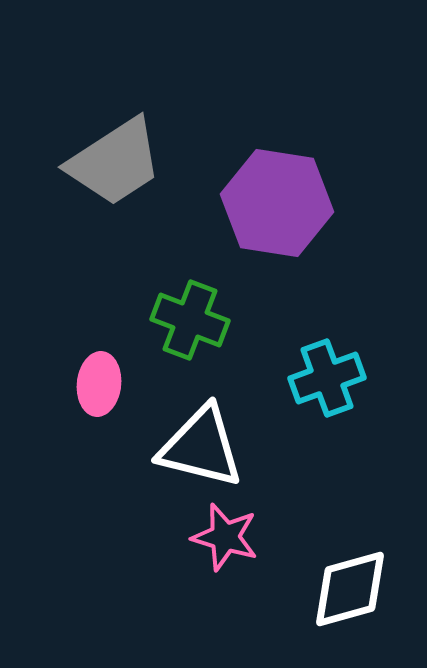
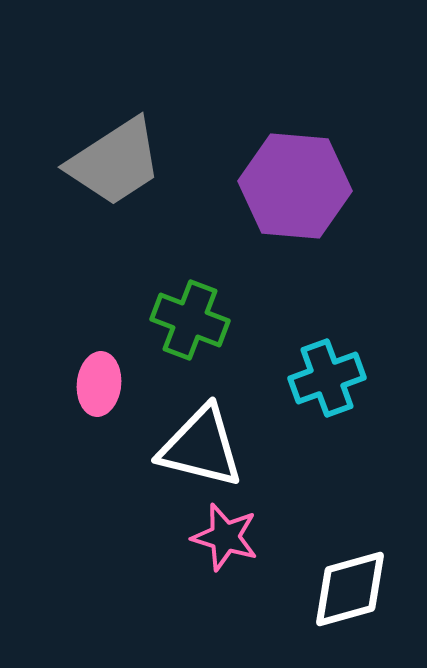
purple hexagon: moved 18 px right, 17 px up; rotated 4 degrees counterclockwise
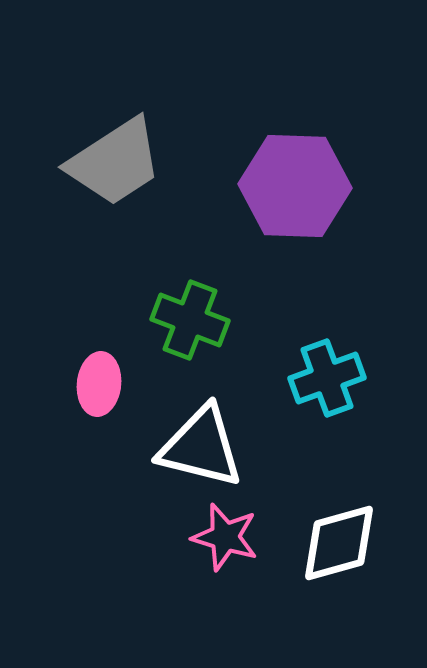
purple hexagon: rotated 3 degrees counterclockwise
white diamond: moved 11 px left, 46 px up
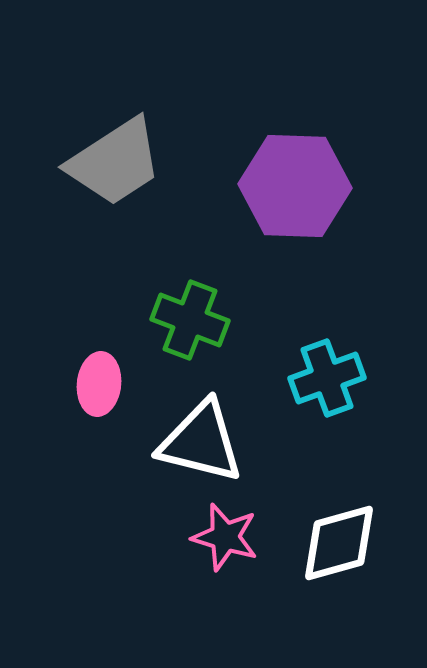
white triangle: moved 5 px up
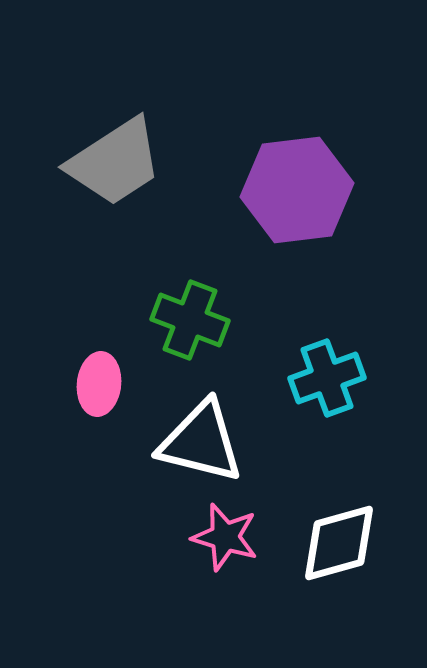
purple hexagon: moved 2 px right, 4 px down; rotated 9 degrees counterclockwise
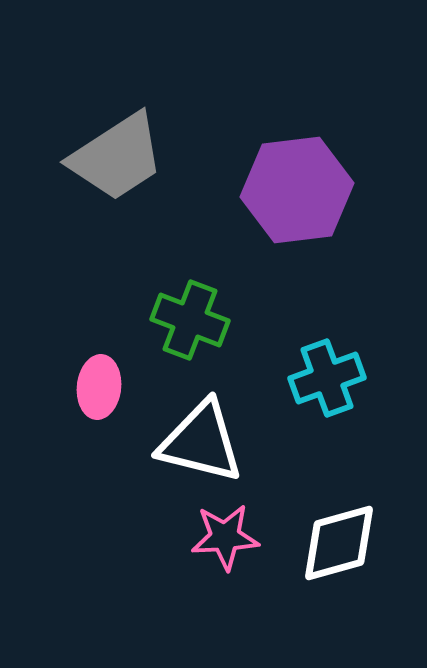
gray trapezoid: moved 2 px right, 5 px up
pink ellipse: moved 3 px down
pink star: rotated 20 degrees counterclockwise
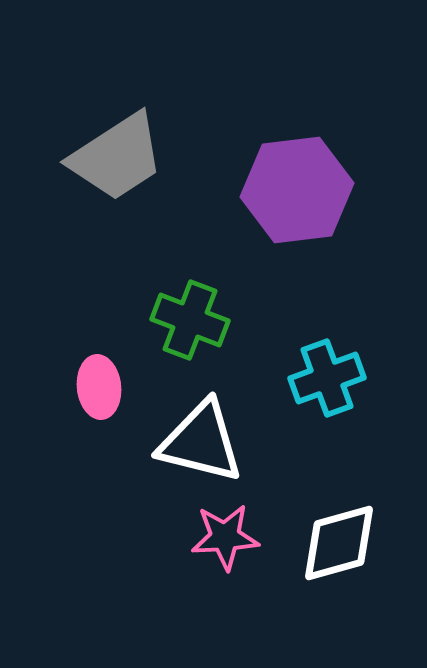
pink ellipse: rotated 12 degrees counterclockwise
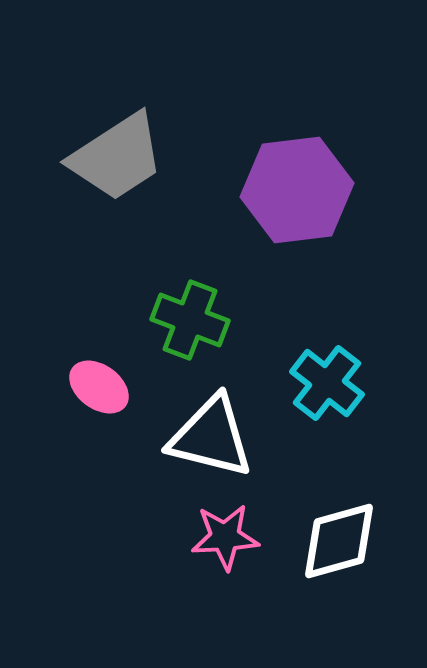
cyan cross: moved 5 px down; rotated 32 degrees counterclockwise
pink ellipse: rotated 48 degrees counterclockwise
white triangle: moved 10 px right, 5 px up
white diamond: moved 2 px up
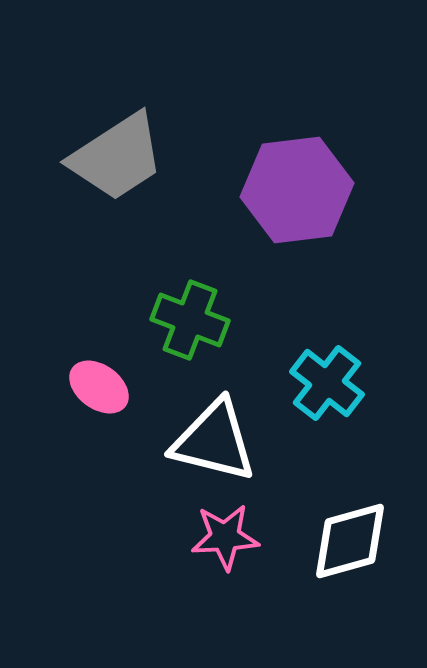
white triangle: moved 3 px right, 4 px down
white diamond: moved 11 px right
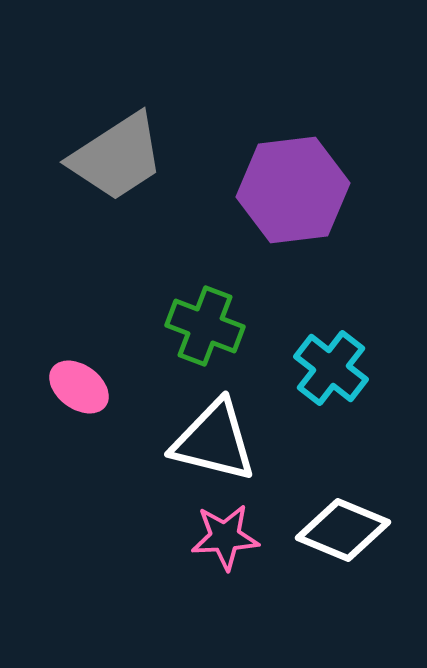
purple hexagon: moved 4 px left
green cross: moved 15 px right, 6 px down
cyan cross: moved 4 px right, 15 px up
pink ellipse: moved 20 px left
white diamond: moved 7 px left, 11 px up; rotated 38 degrees clockwise
